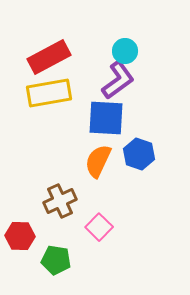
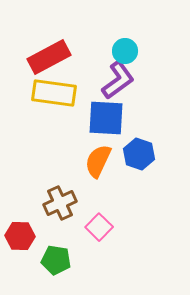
yellow rectangle: moved 5 px right; rotated 18 degrees clockwise
brown cross: moved 2 px down
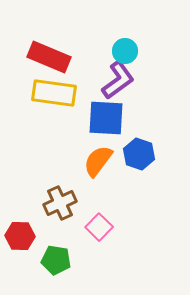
red rectangle: rotated 51 degrees clockwise
orange semicircle: rotated 12 degrees clockwise
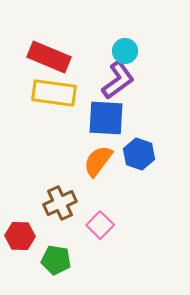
pink square: moved 1 px right, 2 px up
